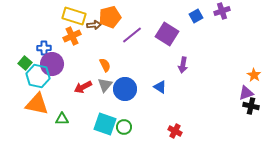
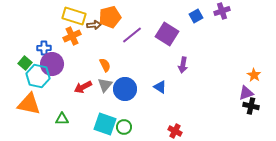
orange triangle: moved 8 px left
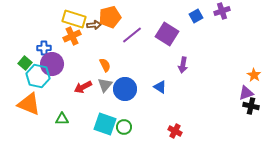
yellow rectangle: moved 3 px down
orange triangle: rotated 10 degrees clockwise
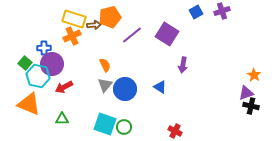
blue square: moved 4 px up
red arrow: moved 19 px left
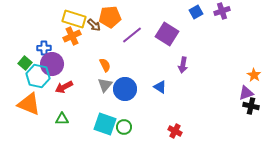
orange pentagon: rotated 10 degrees clockwise
brown arrow: rotated 48 degrees clockwise
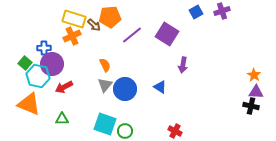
purple triangle: moved 10 px right, 1 px up; rotated 21 degrees clockwise
green circle: moved 1 px right, 4 px down
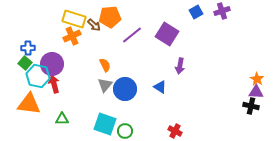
blue cross: moved 16 px left
purple arrow: moved 3 px left, 1 px down
orange star: moved 3 px right, 4 px down
red arrow: moved 10 px left, 3 px up; rotated 102 degrees clockwise
orange triangle: rotated 15 degrees counterclockwise
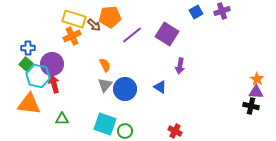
green square: moved 1 px right, 1 px down
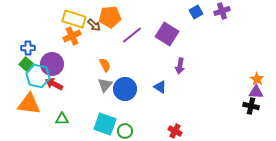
red arrow: rotated 48 degrees counterclockwise
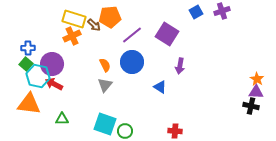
blue circle: moved 7 px right, 27 px up
red cross: rotated 24 degrees counterclockwise
